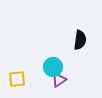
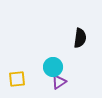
black semicircle: moved 2 px up
purple triangle: moved 2 px down
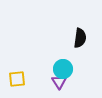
cyan circle: moved 10 px right, 2 px down
purple triangle: rotated 28 degrees counterclockwise
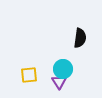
yellow square: moved 12 px right, 4 px up
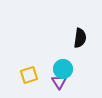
yellow square: rotated 12 degrees counterclockwise
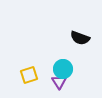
black semicircle: rotated 102 degrees clockwise
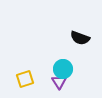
yellow square: moved 4 px left, 4 px down
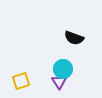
black semicircle: moved 6 px left
yellow square: moved 4 px left, 2 px down
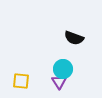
yellow square: rotated 24 degrees clockwise
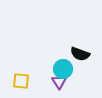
black semicircle: moved 6 px right, 16 px down
